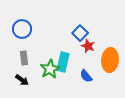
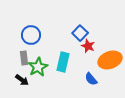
blue circle: moved 9 px right, 6 px down
orange ellipse: rotated 65 degrees clockwise
green star: moved 12 px left, 2 px up
blue semicircle: moved 5 px right, 3 px down
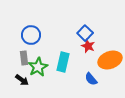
blue square: moved 5 px right
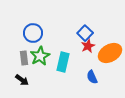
blue circle: moved 2 px right, 2 px up
red star: rotated 24 degrees clockwise
orange ellipse: moved 7 px up; rotated 10 degrees counterclockwise
green star: moved 2 px right, 11 px up
blue semicircle: moved 1 px right, 2 px up; rotated 16 degrees clockwise
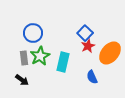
orange ellipse: rotated 20 degrees counterclockwise
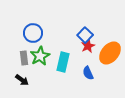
blue square: moved 2 px down
blue semicircle: moved 4 px left, 4 px up
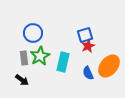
blue square: rotated 28 degrees clockwise
orange ellipse: moved 1 px left, 13 px down
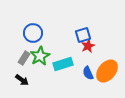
blue square: moved 2 px left
gray rectangle: rotated 40 degrees clockwise
cyan rectangle: moved 2 px down; rotated 60 degrees clockwise
orange ellipse: moved 2 px left, 5 px down
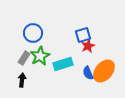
orange ellipse: moved 3 px left
black arrow: rotated 120 degrees counterclockwise
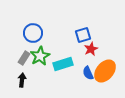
red star: moved 3 px right, 3 px down
orange ellipse: moved 1 px right
